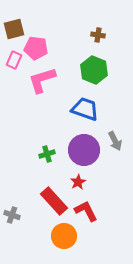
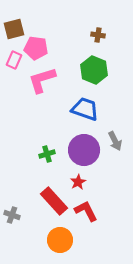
orange circle: moved 4 px left, 4 px down
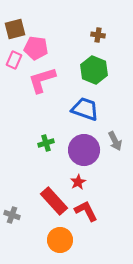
brown square: moved 1 px right
green cross: moved 1 px left, 11 px up
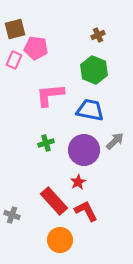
brown cross: rotated 32 degrees counterclockwise
pink L-shape: moved 8 px right, 15 px down; rotated 12 degrees clockwise
blue trapezoid: moved 5 px right, 1 px down; rotated 8 degrees counterclockwise
gray arrow: rotated 108 degrees counterclockwise
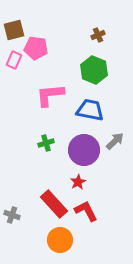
brown square: moved 1 px left, 1 px down
red rectangle: moved 3 px down
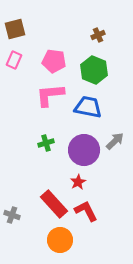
brown square: moved 1 px right, 1 px up
pink pentagon: moved 18 px right, 13 px down
blue trapezoid: moved 2 px left, 3 px up
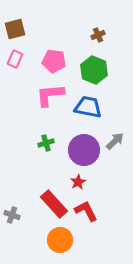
pink rectangle: moved 1 px right, 1 px up
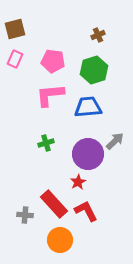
pink pentagon: moved 1 px left
green hexagon: rotated 20 degrees clockwise
blue trapezoid: rotated 16 degrees counterclockwise
purple circle: moved 4 px right, 4 px down
gray cross: moved 13 px right; rotated 14 degrees counterclockwise
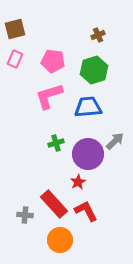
pink L-shape: moved 1 px left, 1 px down; rotated 12 degrees counterclockwise
green cross: moved 10 px right
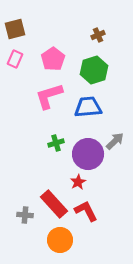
pink pentagon: moved 2 px up; rotated 30 degrees clockwise
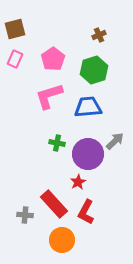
brown cross: moved 1 px right
green cross: moved 1 px right; rotated 28 degrees clockwise
red L-shape: moved 1 px down; rotated 125 degrees counterclockwise
orange circle: moved 2 px right
